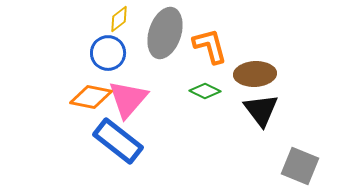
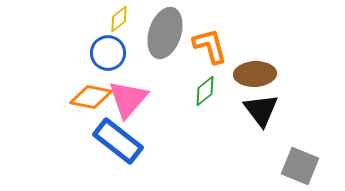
green diamond: rotated 64 degrees counterclockwise
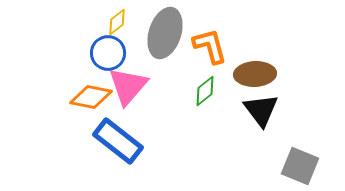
yellow diamond: moved 2 px left, 3 px down
pink triangle: moved 13 px up
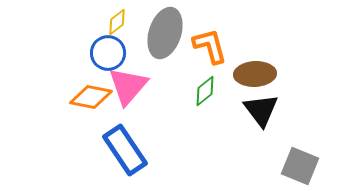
blue rectangle: moved 7 px right, 9 px down; rotated 18 degrees clockwise
